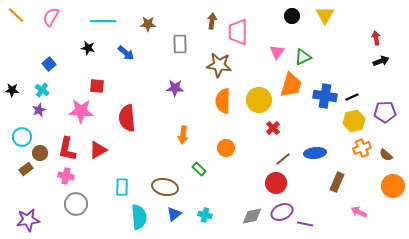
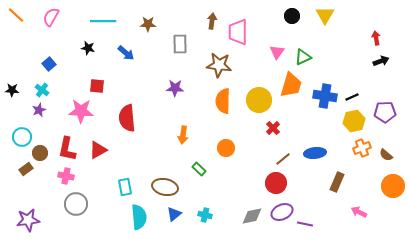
cyan rectangle at (122, 187): moved 3 px right; rotated 12 degrees counterclockwise
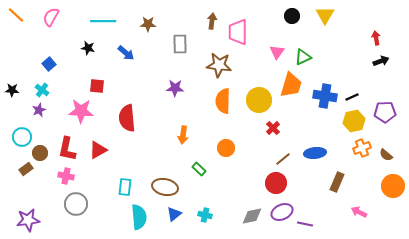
cyan rectangle at (125, 187): rotated 18 degrees clockwise
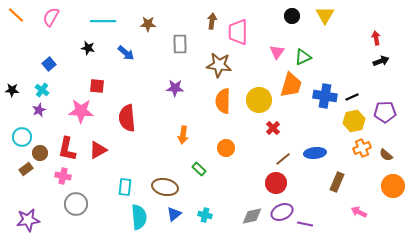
pink cross at (66, 176): moved 3 px left
